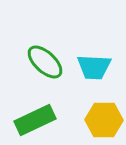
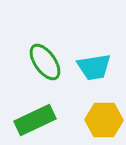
green ellipse: rotated 12 degrees clockwise
cyan trapezoid: rotated 12 degrees counterclockwise
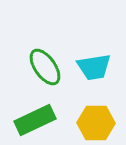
green ellipse: moved 5 px down
yellow hexagon: moved 8 px left, 3 px down
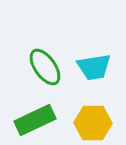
yellow hexagon: moved 3 px left
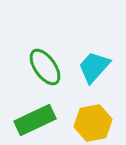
cyan trapezoid: rotated 141 degrees clockwise
yellow hexagon: rotated 12 degrees counterclockwise
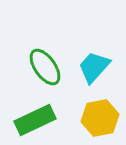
yellow hexagon: moved 7 px right, 5 px up
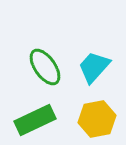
yellow hexagon: moved 3 px left, 1 px down
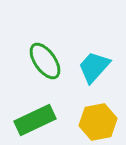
green ellipse: moved 6 px up
yellow hexagon: moved 1 px right, 3 px down
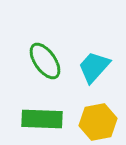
green rectangle: moved 7 px right, 1 px up; rotated 27 degrees clockwise
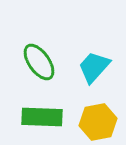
green ellipse: moved 6 px left, 1 px down
green rectangle: moved 2 px up
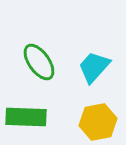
green rectangle: moved 16 px left
